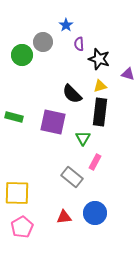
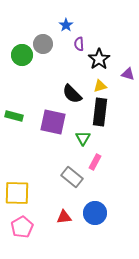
gray circle: moved 2 px down
black star: rotated 20 degrees clockwise
green rectangle: moved 1 px up
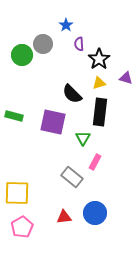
purple triangle: moved 2 px left, 4 px down
yellow triangle: moved 1 px left, 3 px up
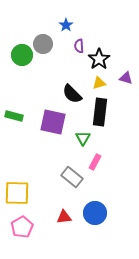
purple semicircle: moved 2 px down
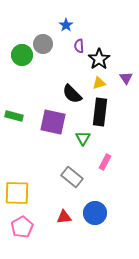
purple triangle: rotated 40 degrees clockwise
pink rectangle: moved 10 px right
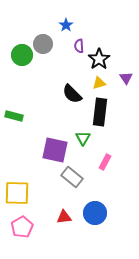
purple square: moved 2 px right, 28 px down
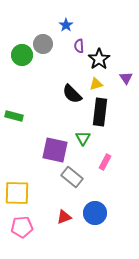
yellow triangle: moved 3 px left, 1 px down
red triangle: rotated 14 degrees counterclockwise
pink pentagon: rotated 25 degrees clockwise
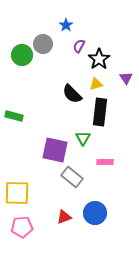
purple semicircle: rotated 32 degrees clockwise
pink rectangle: rotated 63 degrees clockwise
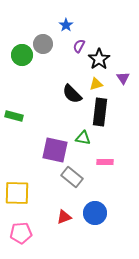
purple triangle: moved 3 px left
green triangle: rotated 49 degrees counterclockwise
pink pentagon: moved 1 px left, 6 px down
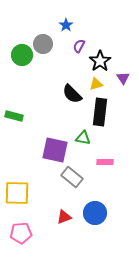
black star: moved 1 px right, 2 px down
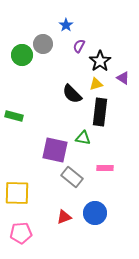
purple triangle: rotated 24 degrees counterclockwise
pink rectangle: moved 6 px down
